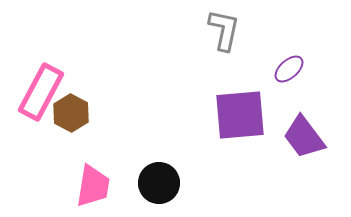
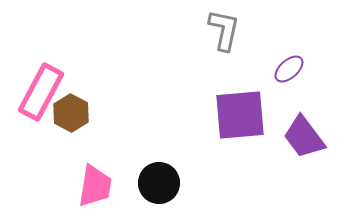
pink trapezoid: moved 2 px right
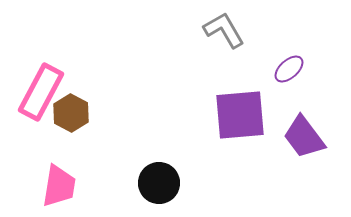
gray L-shape: rotated 42 degrees counterclockwise
pink trapezoid: moved 36 px left
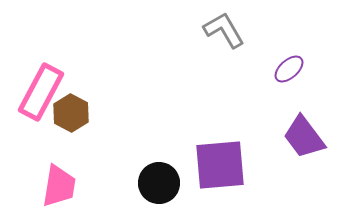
purple square: moved 20 px left, 50 px down
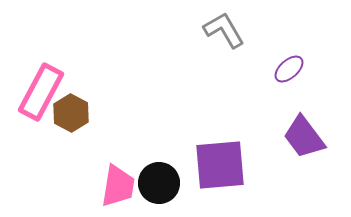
pink trapezoid: moved 59 px right
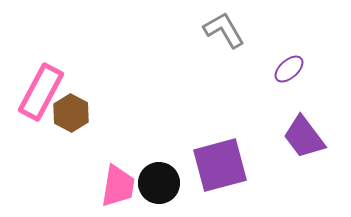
purple square: rotated 10 degrees counterclockwise
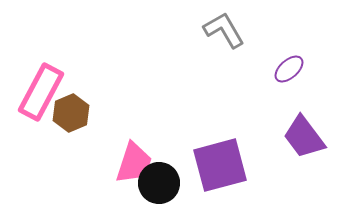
brown hexagon: rotated 9 degrees clockwise
pink trapezoid: moved 16 px right, 23 px up; rotated 9 degrees clockwise
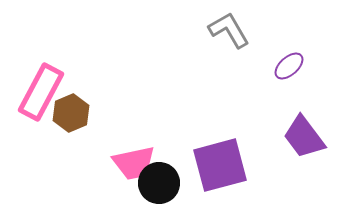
gray L-shape: moved 5 px right
purple ellipse: moved 3 px up
pink trapezoid: rotated 60 degrees clockwise
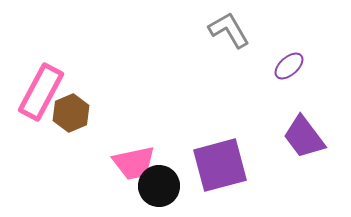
black circle: moved 3 px down
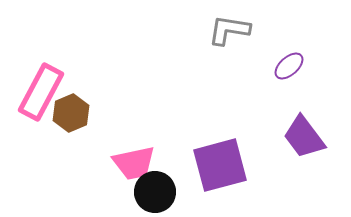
gray L-shape: rotated 51 degrees counterclockwise
black circle: moved 4 px left, 6 px down
